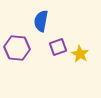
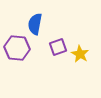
blue semicircle: moved 6 px left, 3 px down
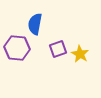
purple square: moved 2 px down
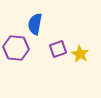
purple hexagon: moved 1 px left
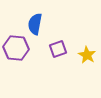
yellow star: moved 7 px right, 1 px down
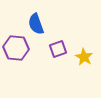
blue semicircle: moved 1 px right; rotated 30 degrees counterclockwise
yellow star: moved 3 px left, 2 px down
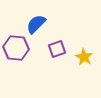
blue semicircle: rotated 65 degrees clockwise
purple square: moved 1 px left
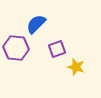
yellow star: moved 8 px left, 10 px down; rotated 12 degrees counterclockwise
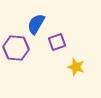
blue semicircle: rotated 15 degrees counterclockwise
purple square: moved 7 px up
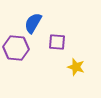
blue semicircle: moved 3 px left, 1 px up
purple square: rotated 24 degrees clockwise
